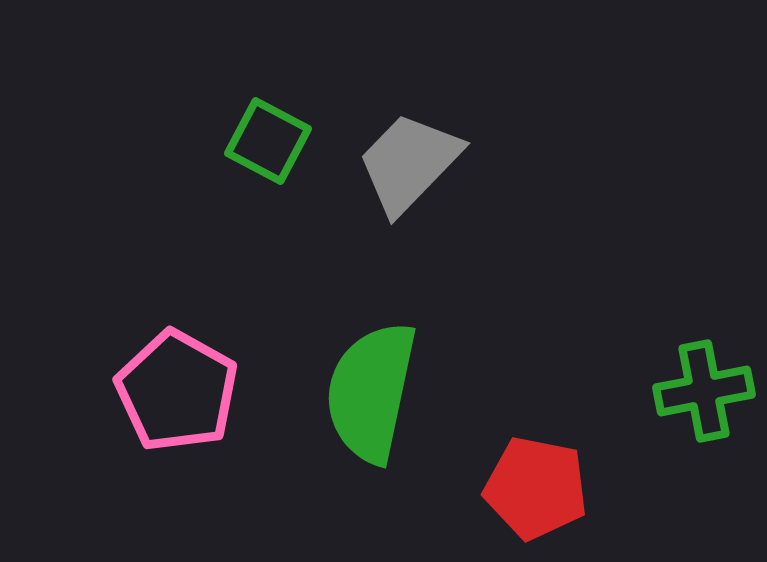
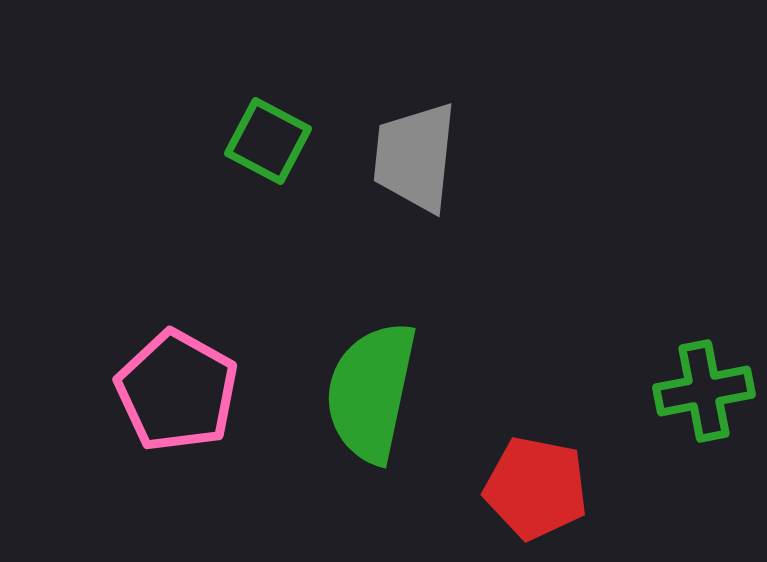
gray trapezoid: moved 6 px right, 6 px up; rotated 38 degrees counterclockwise
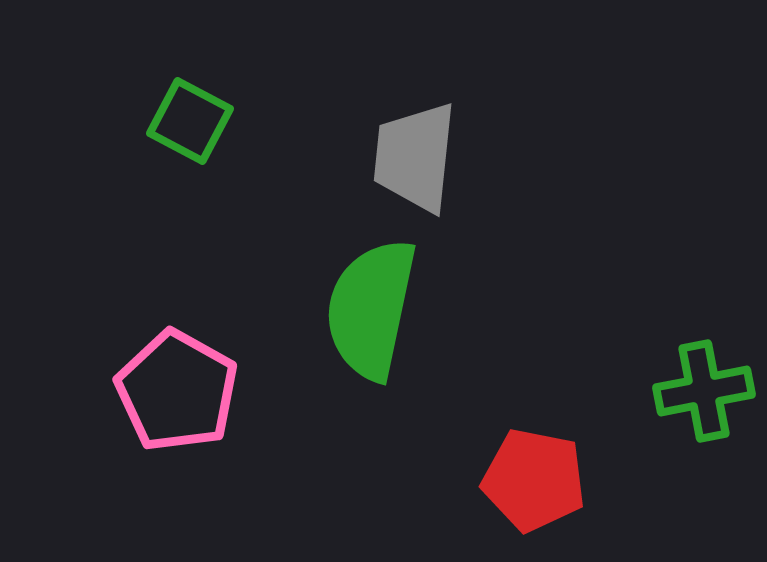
green square: moved 78 px left, 20 px up
green semicircle: moved 83 px up
red pentagon: moved 2 px left, 8 px up
